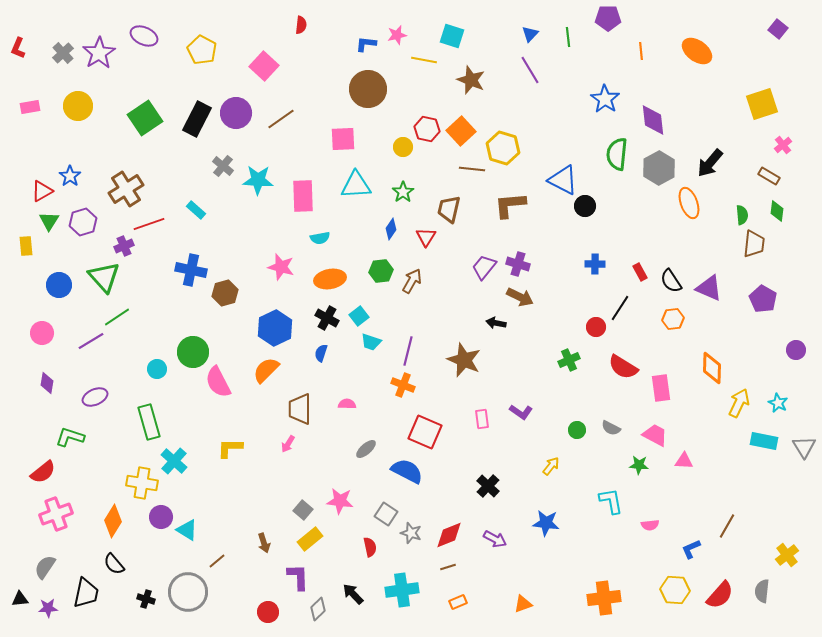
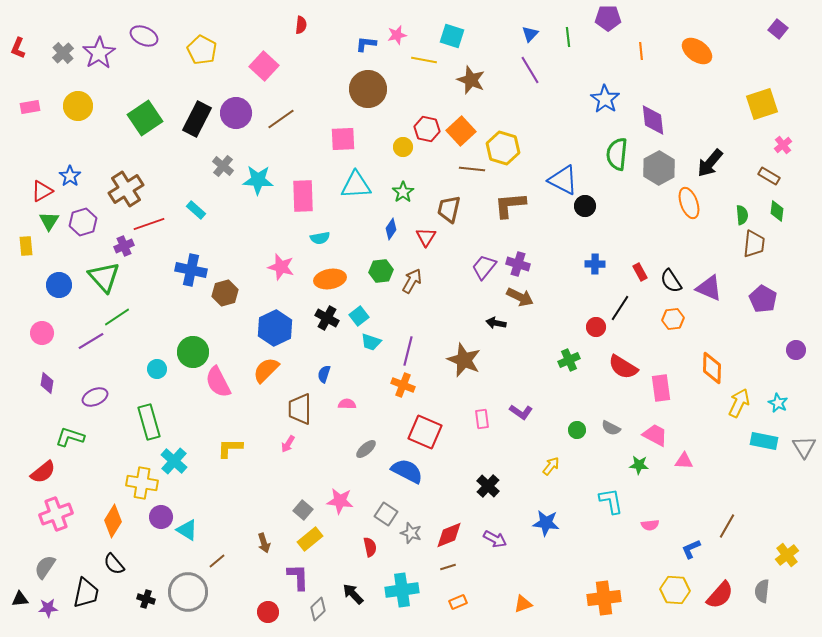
blue semicircle at (321, 353): moved 3 px right, 21 px down
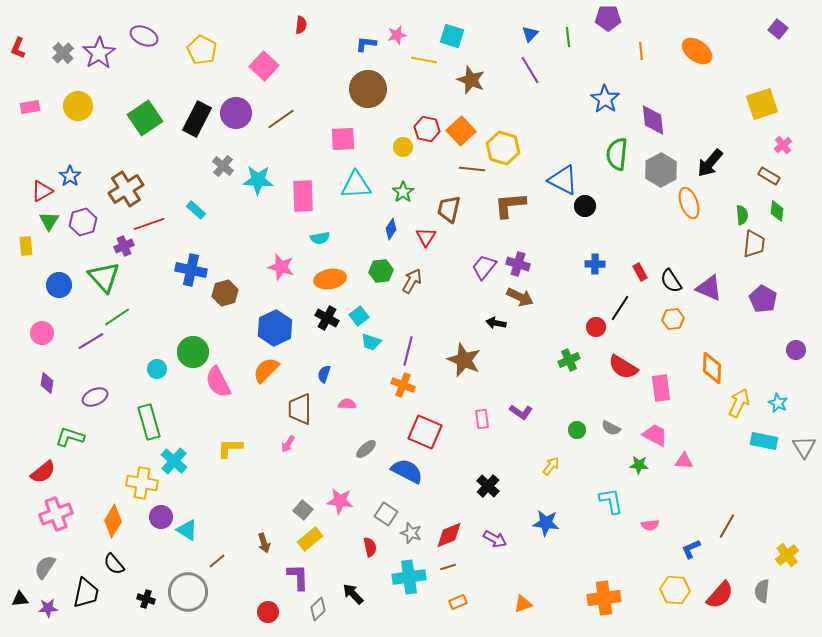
gray hexagon at (659, 168): moved 2 px right, 2 px down
cyan cross at (402, 590): moved 7 px right, 13 px up
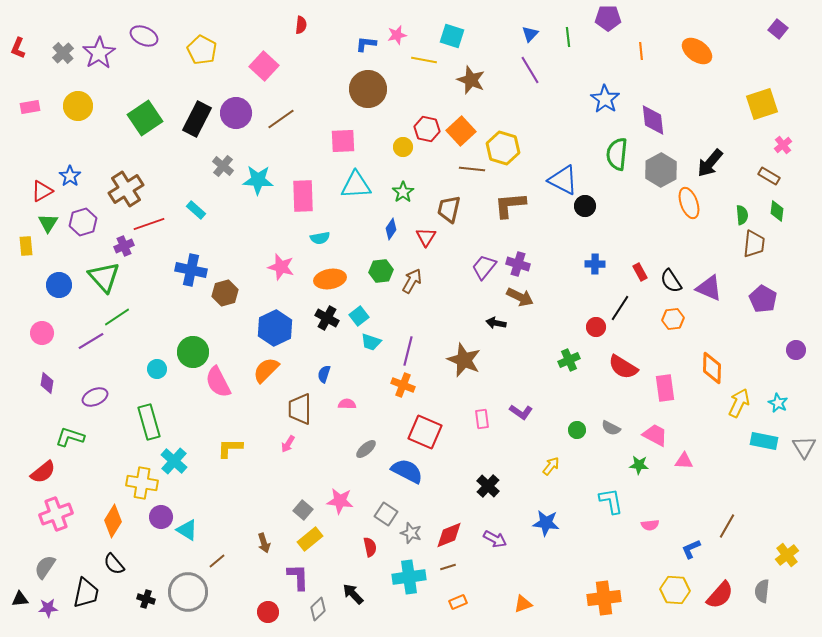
pink square at (343, 139): moved 2 px down
green triangle at (49, 221): moved 1 px left, 2 px down
pink rectangle at (661, 388): moved 4 px right
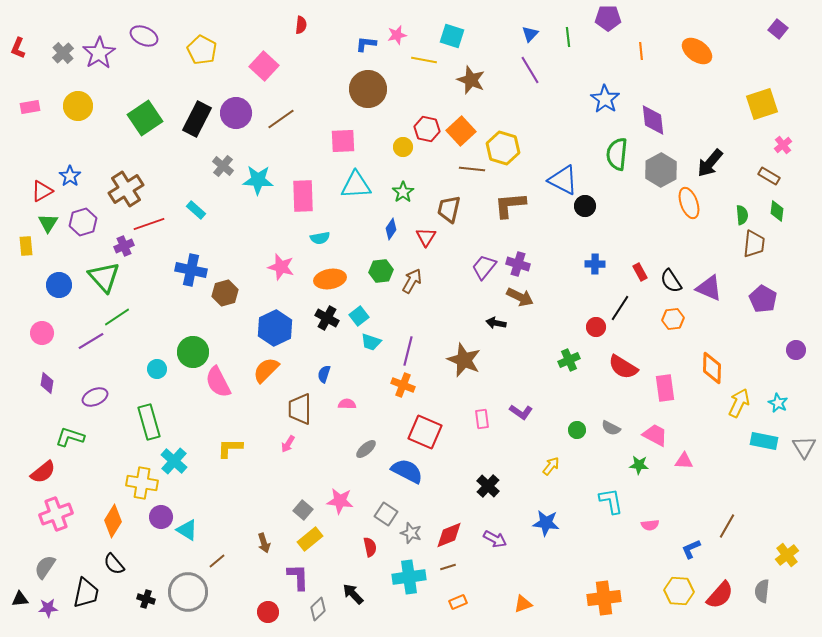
yellow hexagon at (675, 590): moved 4 px right, 1 px down
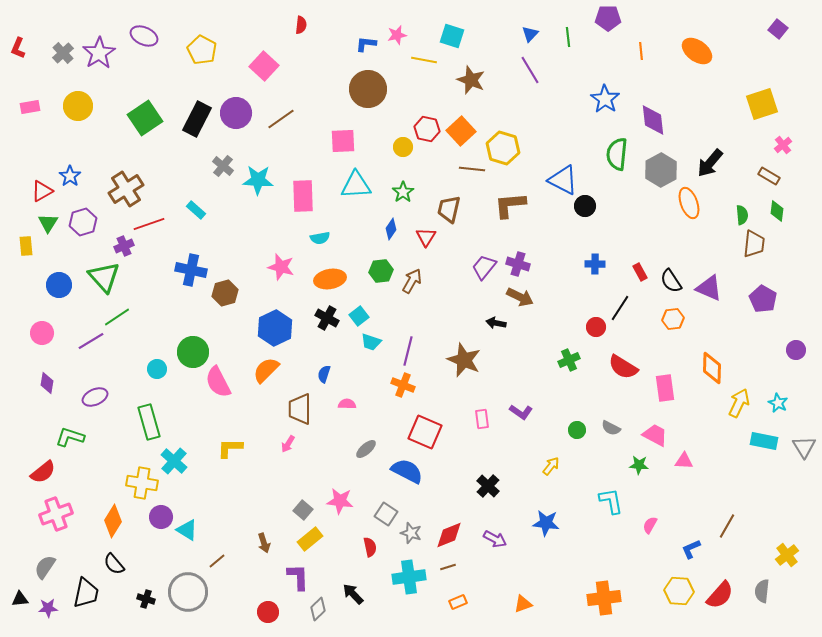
pink semicircle at (650, 525): rotated 126 degrees clockwise
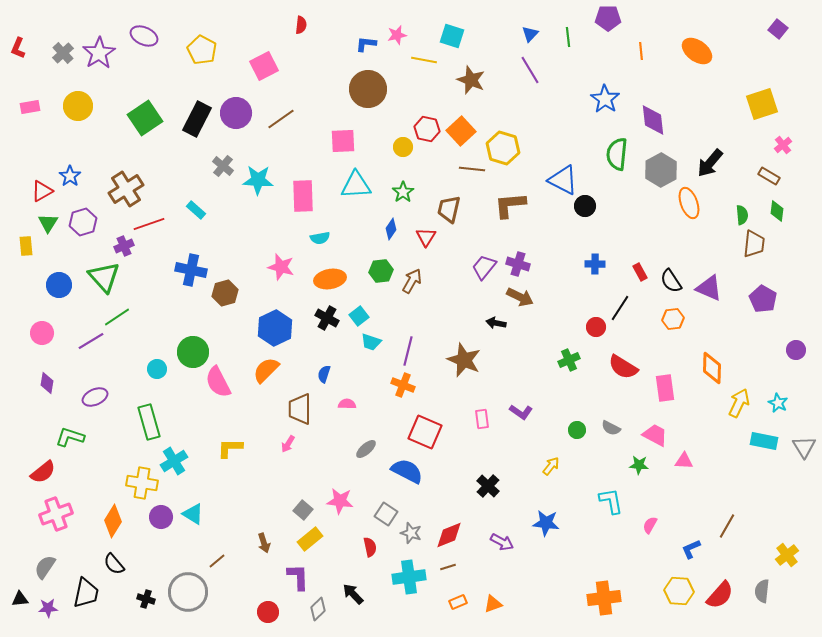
pink square at (264, 66): rotated 20 degrees clockwise
cyan cross at (174, 461): rotated 16 degrees clockwise
cyan triangle at (187, 530): moved 6 px right, 16 px up
purple arrow at (495, 539): moved 7 px right, 3 px down
orange triangle at (523, 604): moved 30 px left
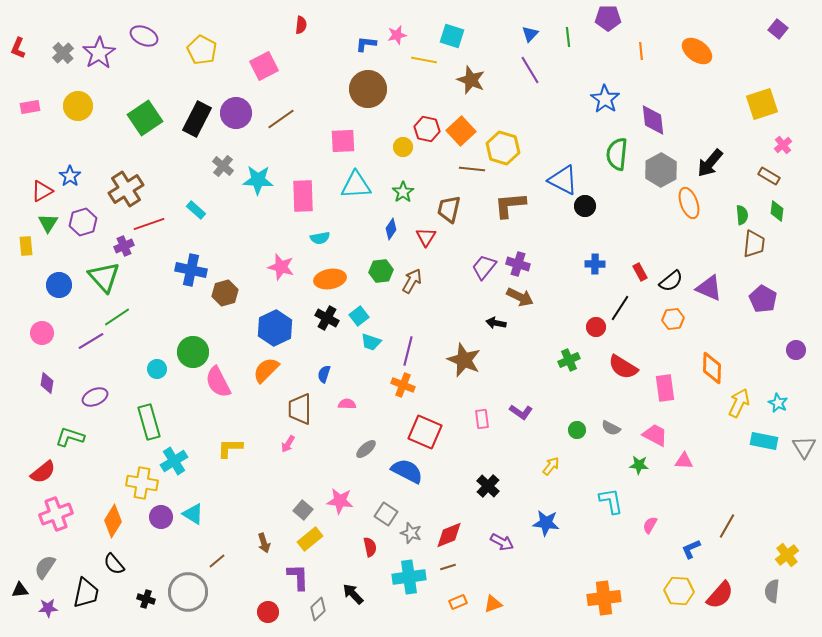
black semicircle at (671, 281): rotated 95 degrees counterclockwise
gray semicircle at (762, 591): moved 10 px right
black triangle at (20, 599): moved 9 px up
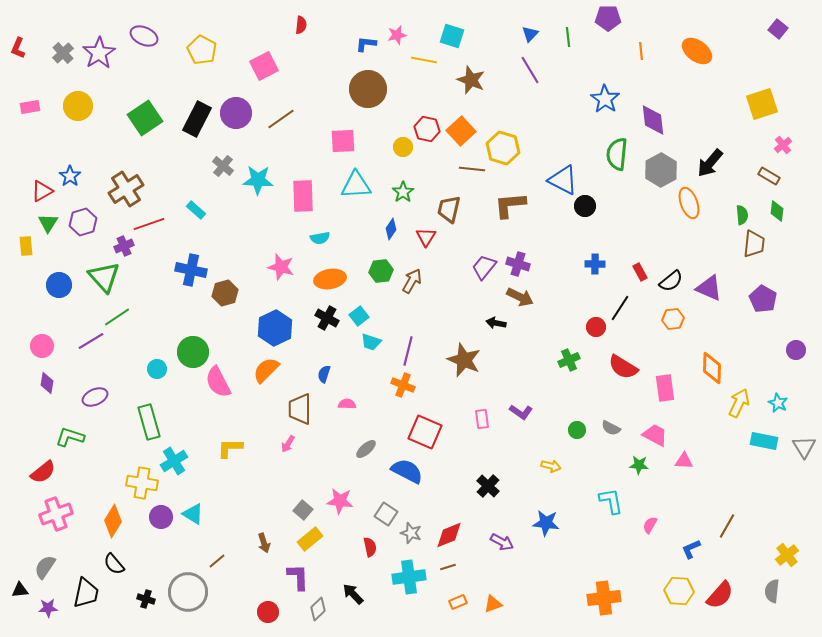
pink circle at (42, 333): moved 13 px down
yellow arrow at (551, 466): rotated 66 degrees clockwise
